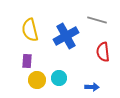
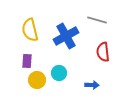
cyan circle: moved 5 px up
blue arrow: moved 2 px up
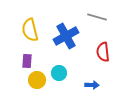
gray line: moved 3 px up
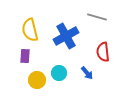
purple rectangle: moved 2 px left, 5 px up
blue arrow: moved 5 px left, 12 px up; rotated 48 degrees clockwise
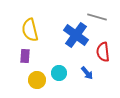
blue cross: moved 10 px right, 1 px up; rotated 25 degrees counterclockwise
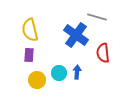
red semicircle: moved 1 px down
purple rectangle: moved 4 px right, 1 px up
blue arrow: moved 10 px left, 1 px up; rotated 136 degrees counterclockwise
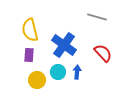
blue cross: moved 12 px left, 10 px down
red semicircle: rotated 144 degrees clockwise
cyan circle: moved 1 px left, 1 px up
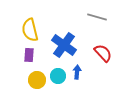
cyan circle: moved 4 px down
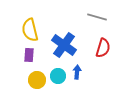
red semicircle: moved 5 px up; rotated 60 degrees clockwise
